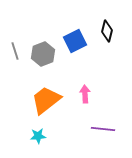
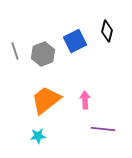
pink arrow: moved 6 px down
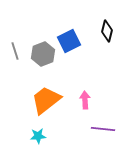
blue square: moved 6 px left
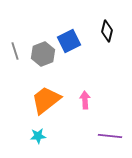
purple line: moved 7 px right, 7 px down
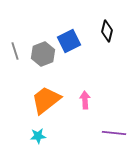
purple line: moved 4 px right, 3 px up
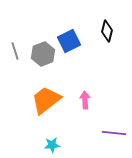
cyan star: moved 14 px right, 9 px down
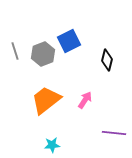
black diamond: moved 29 px down
pink arrow: rotated 36 degrees clockwise
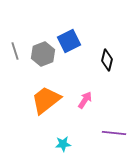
cyan star: moved 11 px right, 1 px up
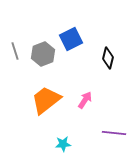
blue square: moved 2 px right, 2 px up
black diamond: moved 1 px right, 2 px up
